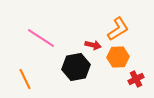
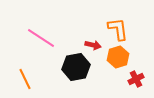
orange L-shape: rotated 65 degrees counterclockwise
orange hexagon: rotated 15 degrees counterclockwise
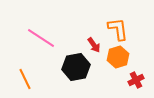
red arrow: moved 1 px right; rotated 42 degrees clockwise
red cross: moved 1 px down
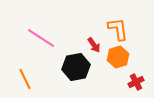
red cross: moved 2 px down
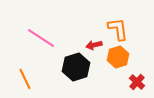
red arrow: rotated 112 degrees clockwise
black hexagon: rotated 8 degrees counterclockwise
red cross: moved 1 px right; rotated 21 degrees counterclockwise
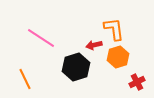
orange L-shape: moved 4 px left
red cross: rotated 21 degrees clockwise
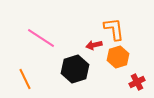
black hexagon: moved 1 px left, 2 px down
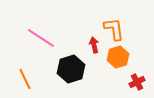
red arrow: rotated 91 degrees clockwise
black hexagon: moved 4 px left
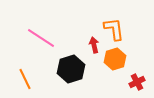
orange hexagon: moved 3 px left, 2 px down
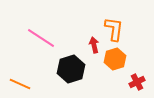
orange L-shape: rotated 15 degrees clockwise
orange line: moved 5 px left, 5 px down; rotated 40 degrees counterclockwise
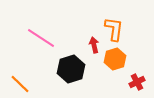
orange line: rotated 20 degrees clockwise
